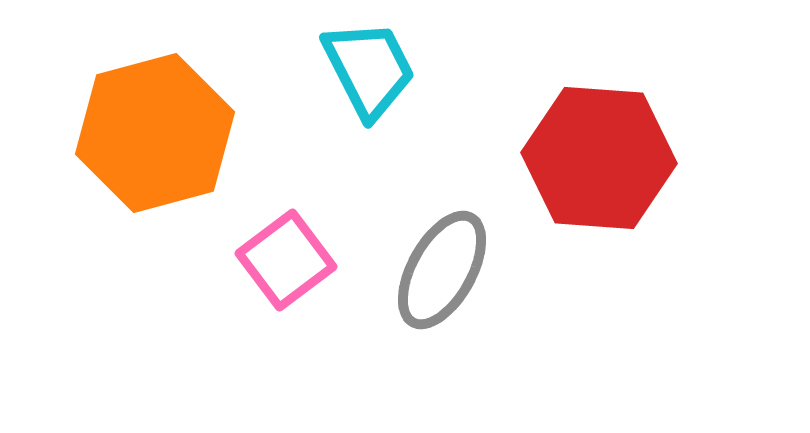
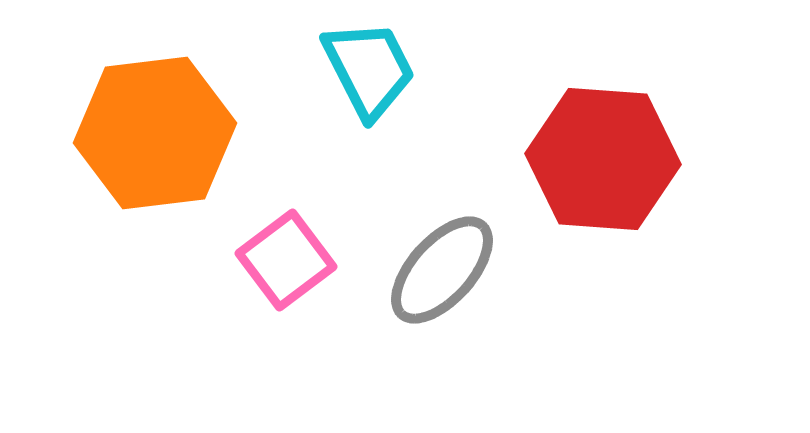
orange hexagon: rotated 8 degrees clockwise
red hexagon: moved 4 px right, 1 px down
gray ellipse: rotated 13 degrees clockwise
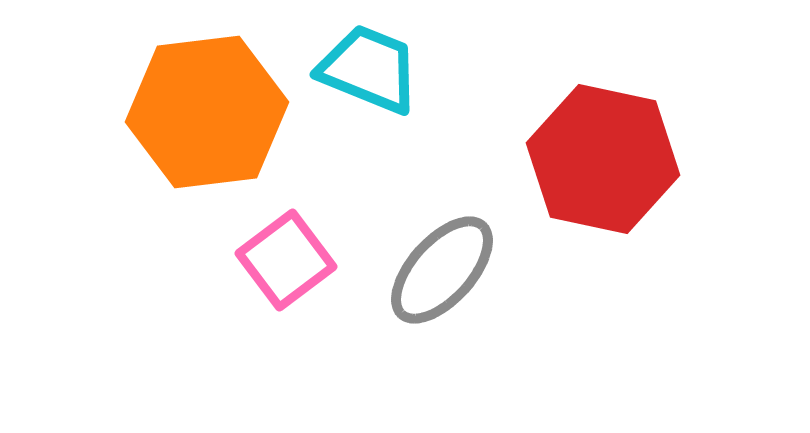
cyan trapezoid: rotated 41 degrees counterclockwise
orange hexagon: moved 52 px right, 21 px up
red hexagon: rotated 8 degrees clockwise
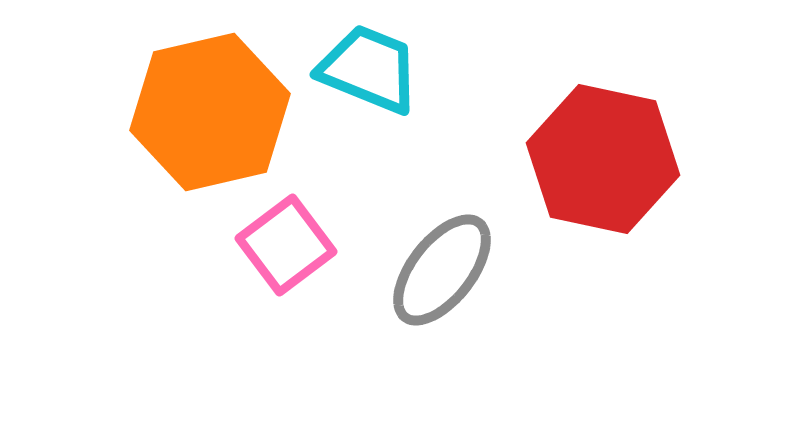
orange hexagon: moved 3 px right; rotated 6 degrees counterclockwise
pink square: moved 15 px up
gray ellipse: rotated 4 degrees counterclockwise
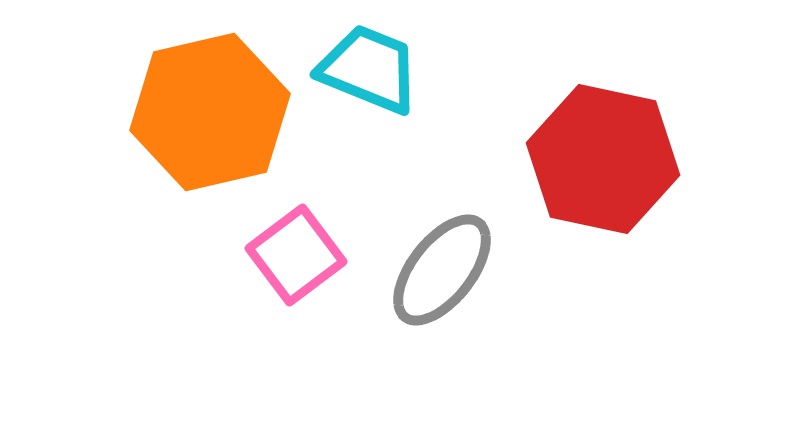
pink square: moved 10 px right, 10 px down
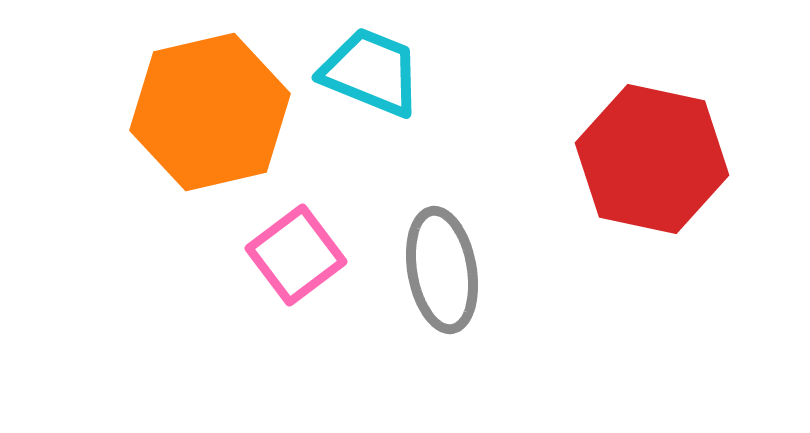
cyan trapezoid: moved 2 px right, 3 px down
red hexagon: moved 49 px right
gray ellipse: rotated 48 degrees counterclockwise
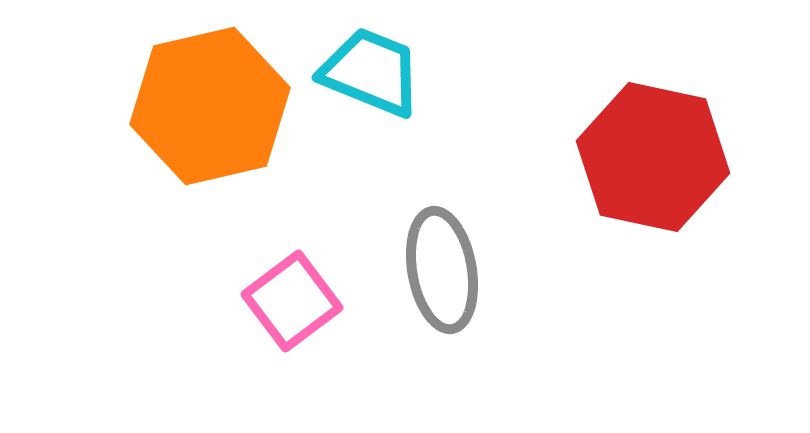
orange hexagon: moved 6 px up
red hexagon: moved 1 px right, 2 px up
pink square: moved 4 px left, 46 px down
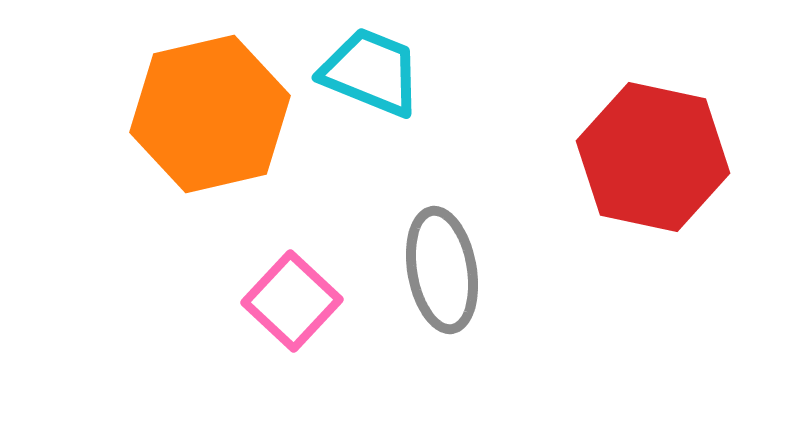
orange hexagon: moved 8 px down
pink square: rotated 10 degrees counterclockwise
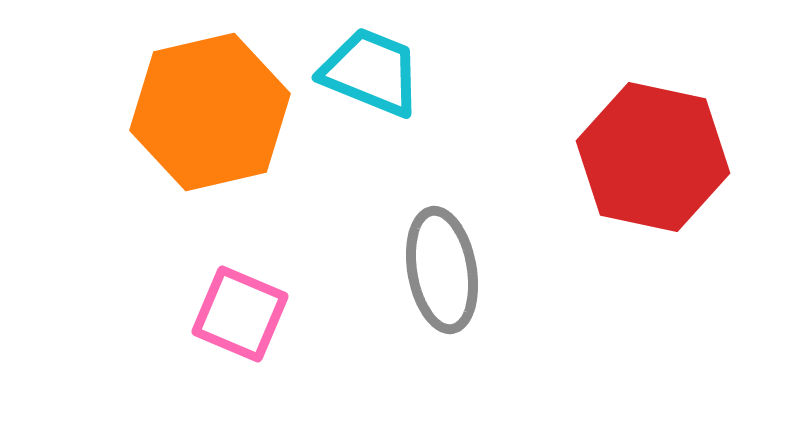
orange hexagon: moved 2 px up
pink square: moved 52 px left, 13 px down; rotated 20 degrees counterclockwise
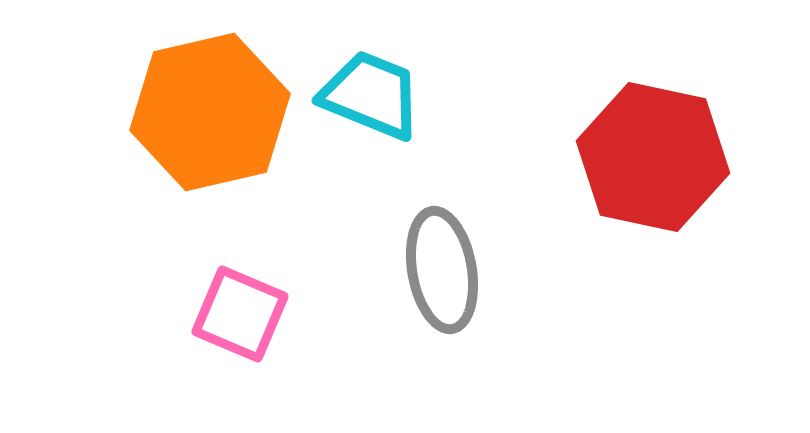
cyan trapezoid: moved 23 px down
